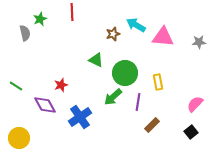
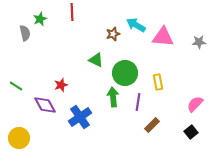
green arrow: rotated 126 degrees clockwise
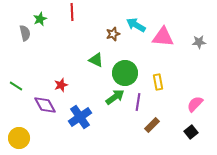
green arrow: moved 2 px right; rotated 60 degrees clockwise
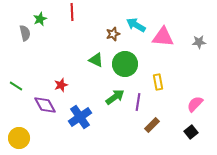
green circle: moved 9 px up
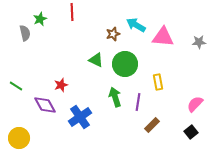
green arrow: rotated 72 degrees counterclockwise
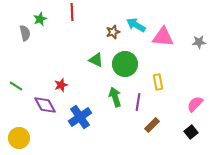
brown star: moved 2 px up
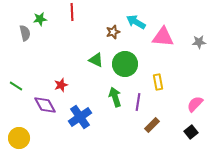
green star: rotated 16 degrees clockwise
cyan arrow: moved 3 px up
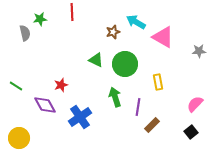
pink triangle: rotated 25 degrees clockwise
gray star: moved 9 px down
purple line: moved 5 px down
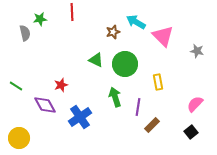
pink triangle: moved 1 px up; rotated 15 degrees clockwise
gray star: moved 2 px left; rotated 16 degrees clockwise
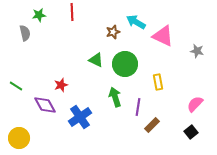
green star: moved 1 px left, 4 px up
pink triangle: rotated 20 degrees counterclockwise
